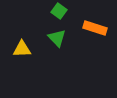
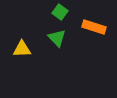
green square: moved 1 px right, 1 px down
orange rectangle: moved 1 px left, 1 px up
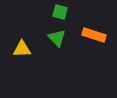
green square: rotated 21 degrees counterclockwise
orange rectangle: moved 8 px down
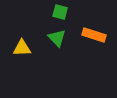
yellow triangle: moved 1 px up
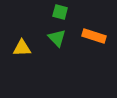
orange rectangle: moved 1 px down
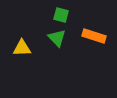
green square: moved 1 px right, 3 px down
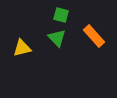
orange rectangle: rotated 30 degrees clockwise
yellow triangle: rotated 12 degrees counterclockwise
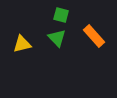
yellow triangle: moved 4 px up
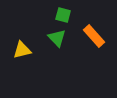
green square: moved 2 px right
yellow triangle: moved 6 px down
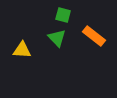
orange rectangle: rotated 10 degrees counterclockwise
yellow triangle: rotated 18 degrees clockwise
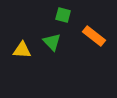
green triangle: moved 5 px left, 4 px down
